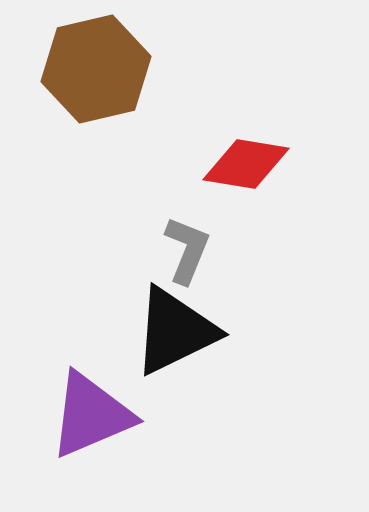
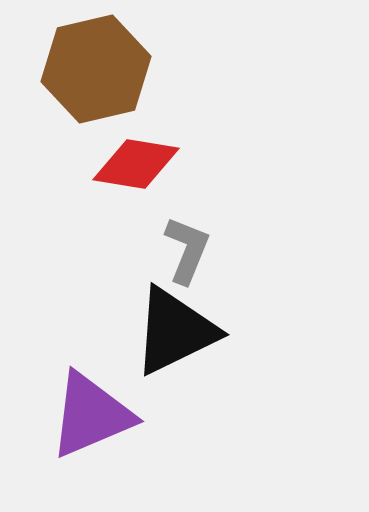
red diamond: moved 110 px left
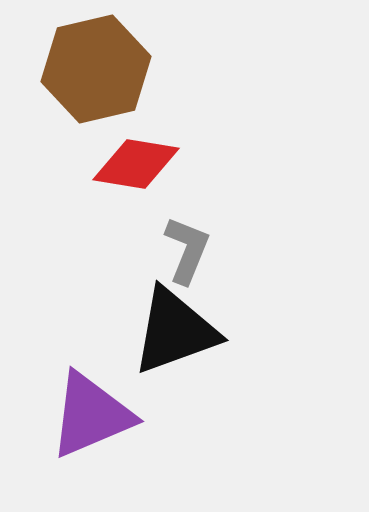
black triangle: rotated 6 degrees clockwise
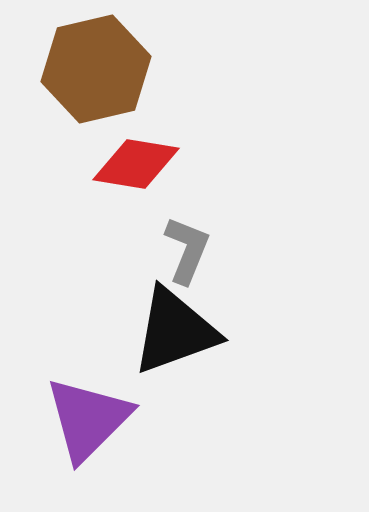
purple triangle: moved 3 px left, 4 px down; rotated 22 degrees counterclockwise
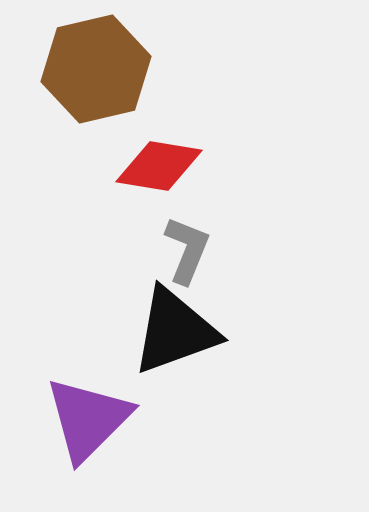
red diamond: moved 23 px right, 2 px down
